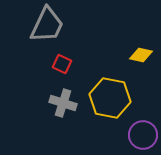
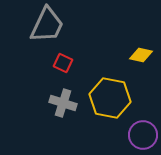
red square: moved 1 px right, 1 px up
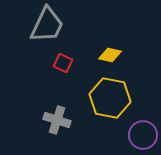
yellow diamond: moved 31 px left
gray cross: moved 6 px left, 17 px down
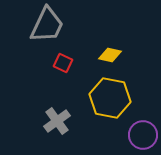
gray cross: moved 1 px down; rotated 36 degrees clockwise
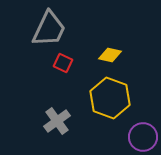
gray trapezoid: moved 2 px right, 4 px down
yellow hexagon: rotated 9 degrees clockwise
purple circle: moved 2 px down
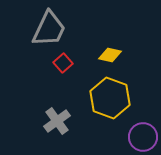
red square: rotated 24 degrees clockwise
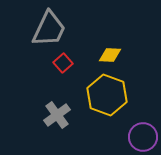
yellow diamond: rotated 10 degrees counterclockwise
yellow hexagon: moved 3 px left, 3 px up
gray cross: moved 6 px up
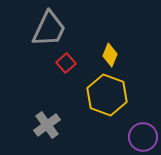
yellow diamond: rotated 70 degrees counterclockwise
red square: moved 3 px right
gray cross: moved 10 px left, 10 px down
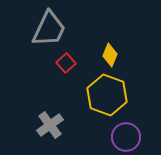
gray cross: moved 3 px right
purple circle: moved 17 px left
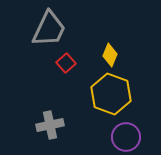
yellow hexagon: moved 4 px right, 1 px up
gray cross: rotated 24 degrees clockwise
